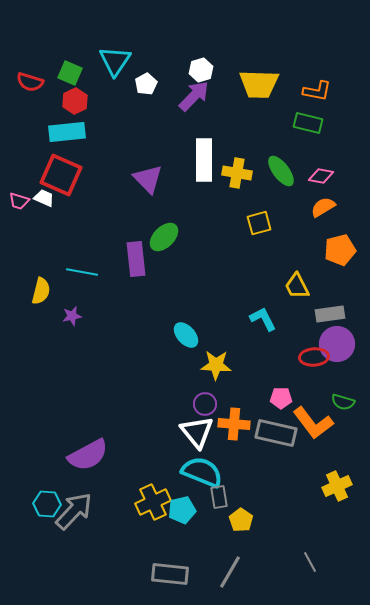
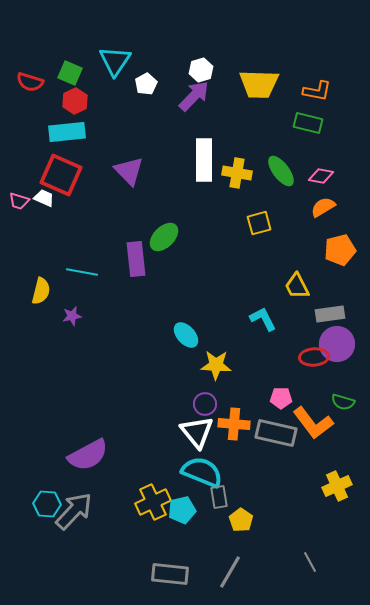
purple triangle at (148, 179): moved 19 px left, 8 px up
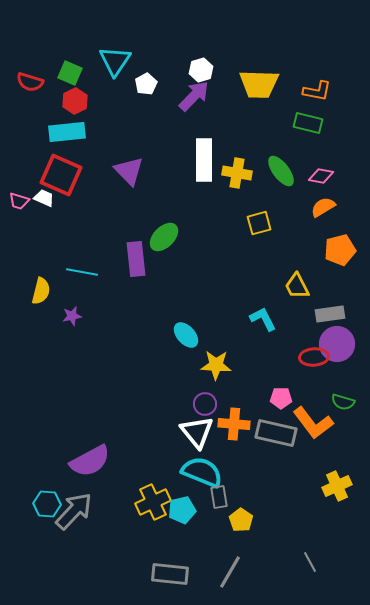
purple semicircle at (88, 455): moved 2 px right, 6 px down
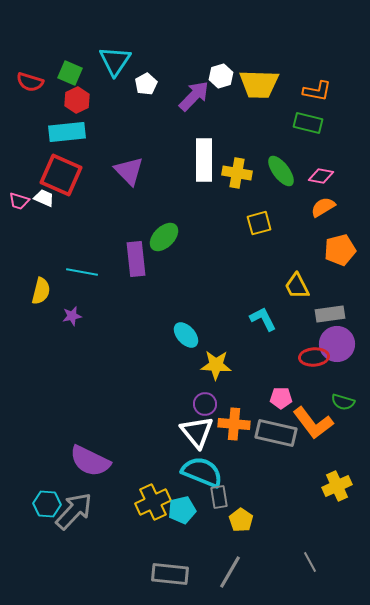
white hexagon at (201, 70): moved 20 px right, 6 px down
red hexagon at (75, 101): moved 2 px right, 1 px up
purple semicircle at (90, 461): rotated 54 degrees clockwise
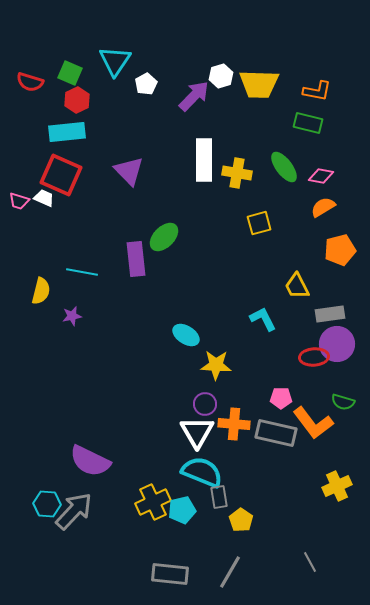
green ellipse at (281, 171): moved 3 px right, 4 px up
cyan ellipse at (186, 335): rotated 16 degrees counterclockwise
white triangle at (197, 432): rotated 9 degrees clockwise
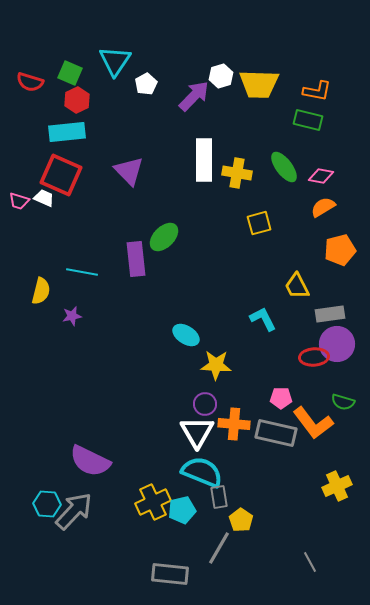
green rectangle at (308, 123): moved 3 px up
gray line at (230, 572): moved 11 px left, 24 px up
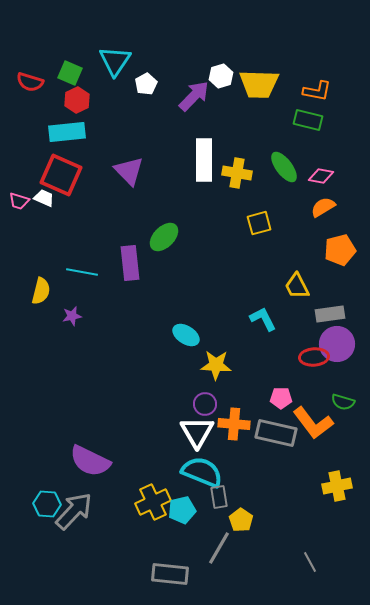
purple rectangle at (136, 259): moved 6 px left, 4 px down
yellow cross at (337, 486): rotated 12 degrees clockwise
